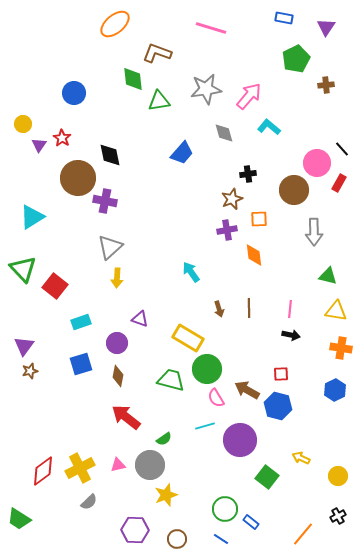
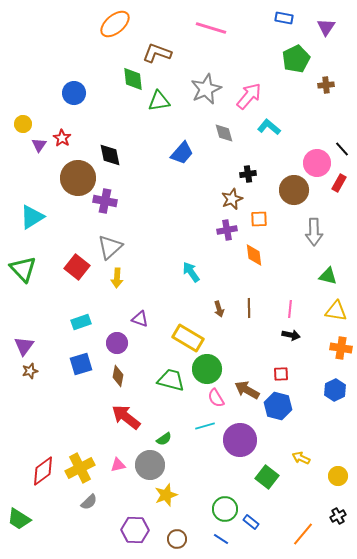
gray star at (206, 89): rotated 16 degrees counterclockwise
red square at (55, 286): moved 22 px right, 19 px up
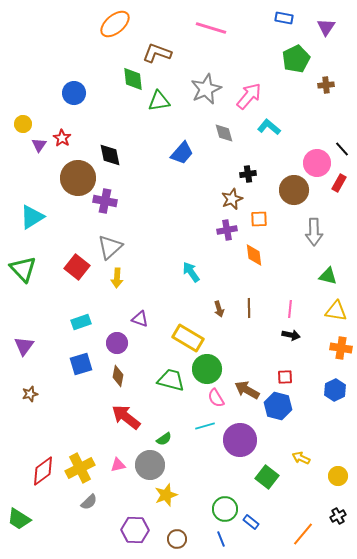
brown star at (30, 371): moved 23 px down
red square at (281, 374): moved 4 px right, 3 px down
blue line at (221, 539): rotated 35 degrees clockwise
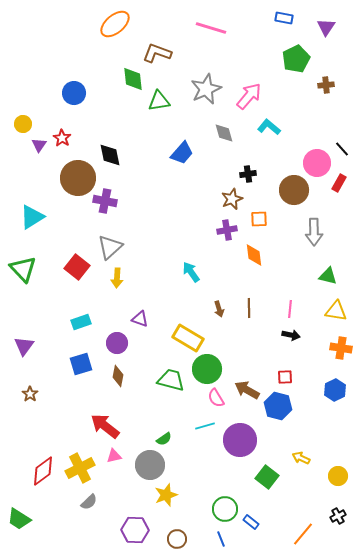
brown star at (30, 394): rotated 21 degrees counterclockwise
red arrow at (126, 417): moved 21 px left, 9 px down
pink triangle at (118, 465): moved 4 px left, 9 px up
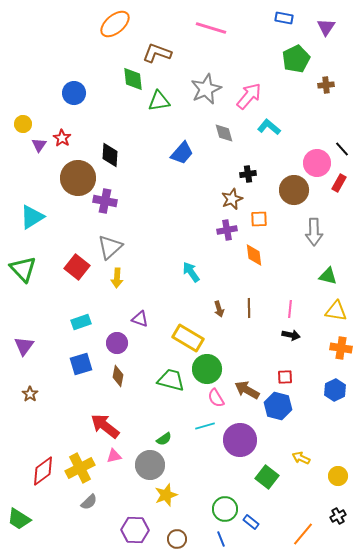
black diamond at (110, 155): rotated 15 degrees clockwise
